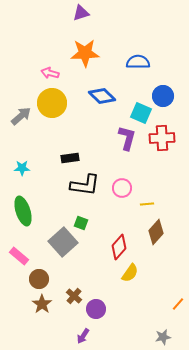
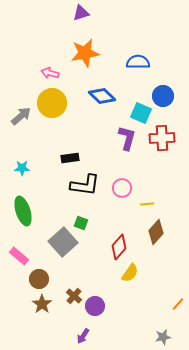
orange star: rotated 8 degrees counterclockwise
purple circle: moved 1 px left, 3 px up
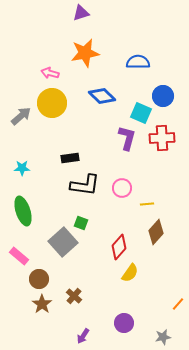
purple circle: moved 29 px right, 17 px down
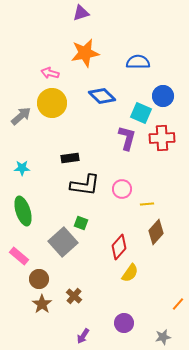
pink circle: moved 1 px down
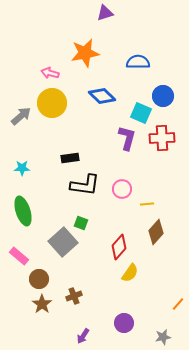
purple triangle: moved 24 px right
brown cross: rotated 28 degrees clockwise
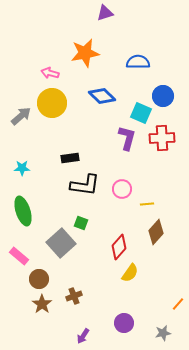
gray square: moved 2 px left, 1 px down
gray star: moved 4 px up
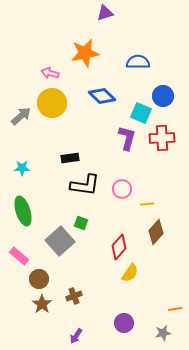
gray square: moved 1 px left, 2 px up
orange line: moved 3 px left, 5 px down; rotated 40 degrees clockwise
purple arrow: moved 7 px left
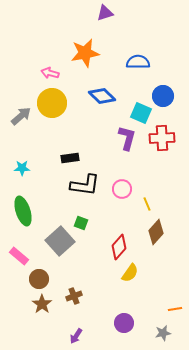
yellow line: rotated 72 degrees clockwise
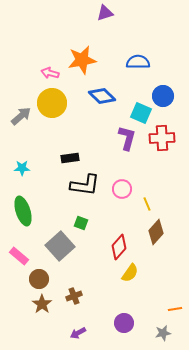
orange star: moved 3 px left, 7 px down
gray square: moved 5 px down
purple arrow: moved 2 px right, 3 px up; rotated 28 degrees clockwise
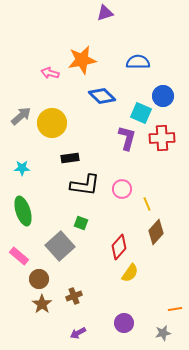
yellow circle: moved 20 px down
